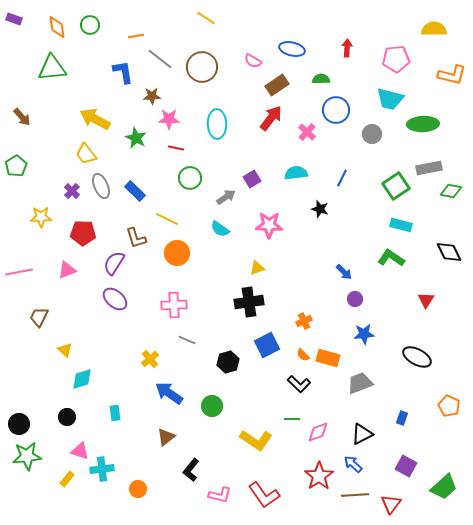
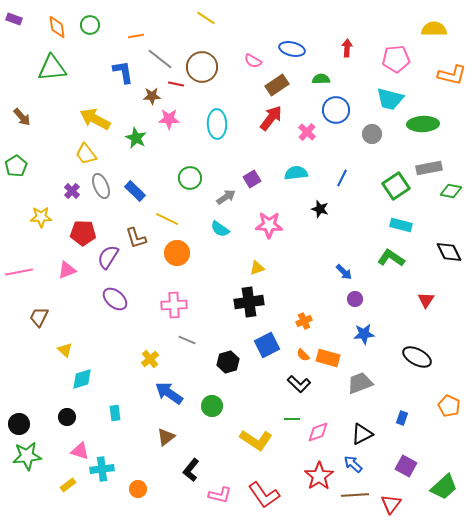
red line at (176, 148): moved 64 px up
purple semicircle at (114, 263): moved 6 px left, 6 px up
yellow rectangle at (67, 479): moved 1 px right, 6 px down; rotated 14 degrees clockwise
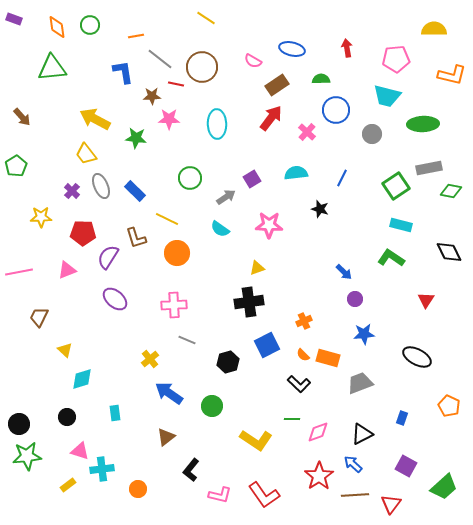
red arrow at (347, 48): rotated 12 degrees counterclockwise
cyan trapezoid at (390, 99): moved 3 px left, 3 px up
green star at (136, 138): rotated 20 degrees counterclockwise
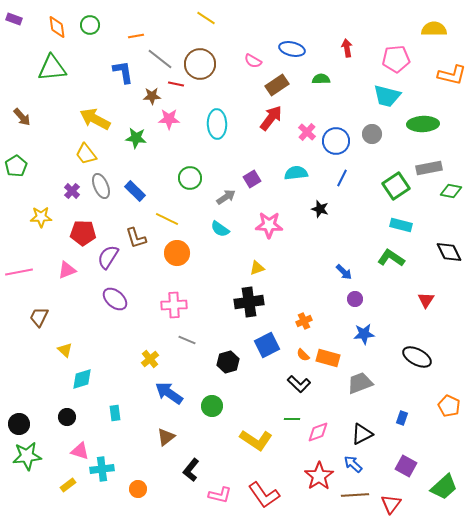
brown circle at (202, 67): moved 2 px left, 3 px up
blue circle at (336, 110): moved 31 px down
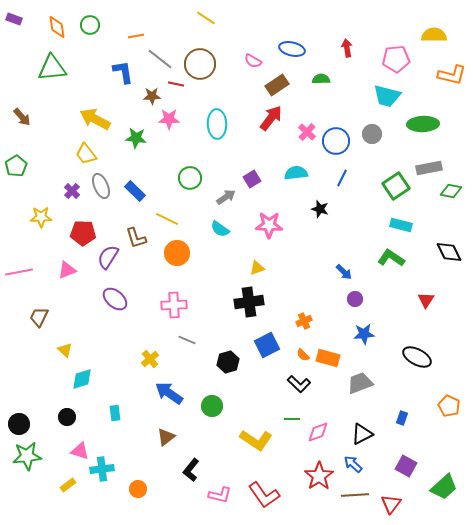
yellow semicircle at (434, 29): moved 6 px down
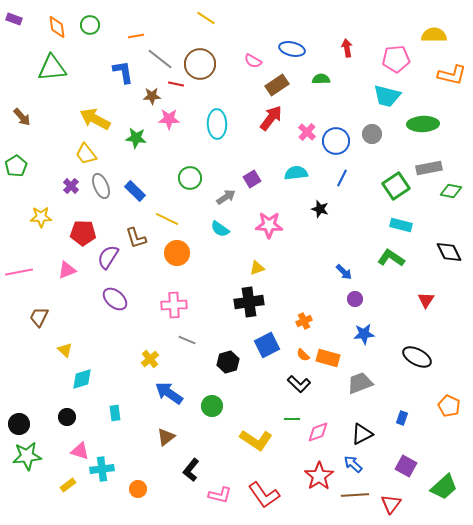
purple cross at (72, 191): moved 1 px left, 5 px up
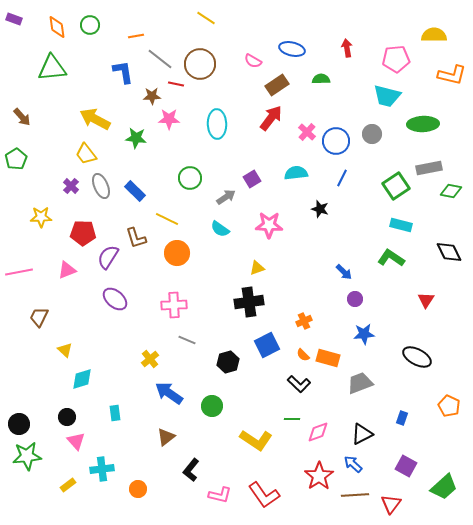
green pentagon at (16, 166): moved 7 px up
pink triangle at (80, 451): moved 4 px left, 10 px up; rotated 30 degrees clockwise
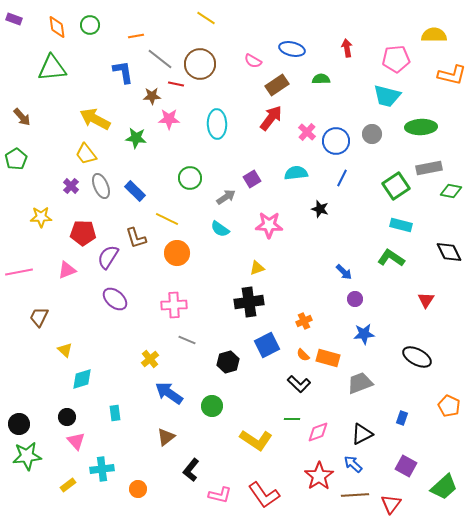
green ellipse at (423, 124): moved 2 px left, 3 px down
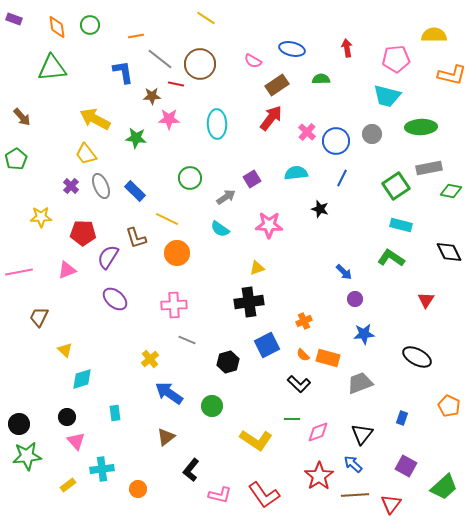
black triangle at (362, 434): rotated 25 degrees counterclockwise
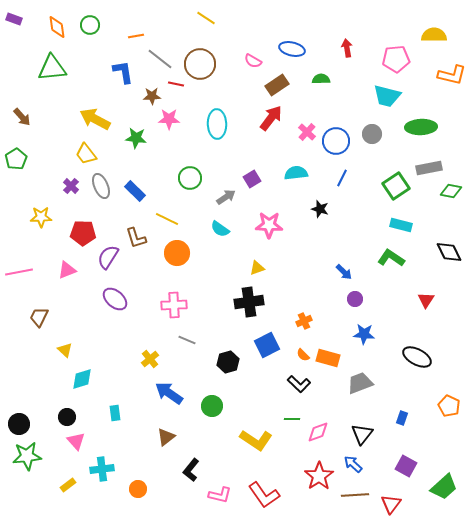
blue star at (364, 334): rotated 10 degrees clockwise
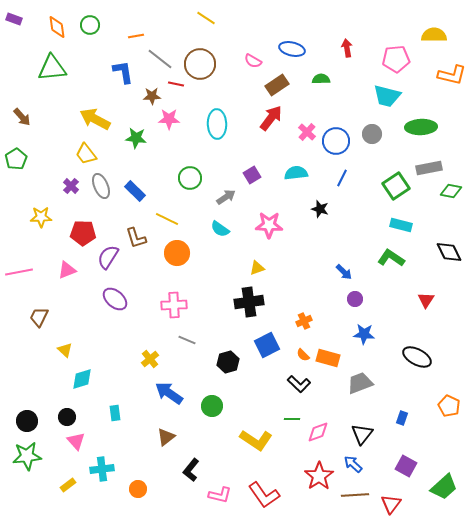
purple square at (252, 179): moved 4 px up
black circle at (19, 424): moved 8 px right, 3 px up
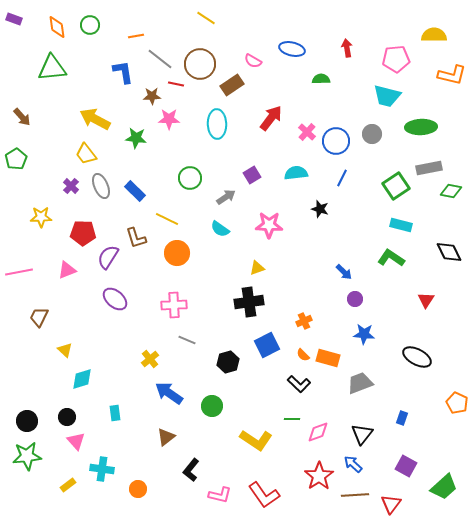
brown rectangle at (277, 85): moved 45 px left
orange pentagon at (449, 406): moved 8 px right, 3 px up
cyan cross at (102, 469): rotated 15 degrees clockwise
